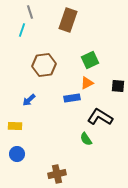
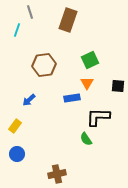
cyan line: moved 5 px left
orange triangle: rotated 32 degrees counterclockwise
black L-shape: moved 2 px left; rotated 30 degrees counterclockwise
yellow rectangle: rotated 56 degrees counterclockwise
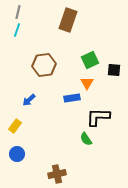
gray line: moved 12 px left; rotated 32 degrees clockwise
black square: moved 4 px left, 16 px up
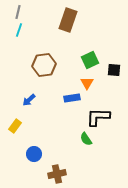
cyan line: moved 2 px right
blue circle: moved 17 px right
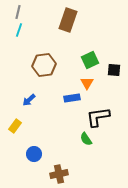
black L-shape: rotated 10 degrees counterclockwise
brown cross: moved 2 px right
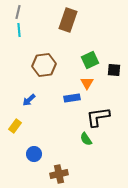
cyan line: rotated 24 degrees counterclockwise
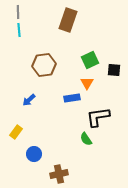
gray line: rotated 16 degrees counterclockwise
yellow rectangle: moved 1 px right, 6 px down
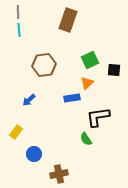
orange triangle: rotated 16 degrees clockwise
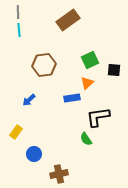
brown rectangle: rotated 35 degrees clockwise
